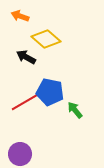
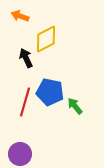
yellow diamond: rotated 68 degrees counterclockwise
black arrow: moved 1 px down; rotated 36 degrees clockwise
red line: rotated 44 degrees counterclockwise
green arrow: moved 4 px up
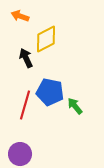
red line: moved 3 px down
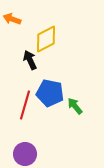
orange arrow: moved 8 px left, 3 px down
black arrow: moved 4 px right, 2 px down
blue pentagon: moved 1 px down
purple circle: moved 5 px right
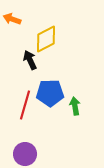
blue pentagon: rotated 12 degrees counterclockwise
green arrow: rotated 30 degrees clockwise
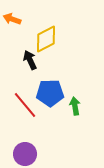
red line: rotated 56 degrees counterclockwise
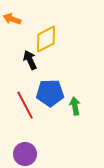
red line: rotated 12 degrees clockwise
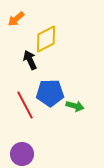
orange arrow: moved 4 px right; rotated 60 degrees counterclockwise
green arrow: rotated 114 degrees clockwise
purple circle: moved 3 px left
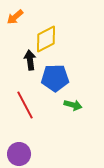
orange arrow: moved 1 px left, 2 px up
black arrow: rotated 18 degrees clockwise
blue pentagon: moved 5 px right, 15 px up
green arrow: moved 2 px left, 1 px up
purple circle: moved 3 px left
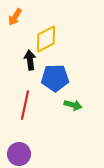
orange arrow: rotated 18 degrees counterclockwise
red line: rotated 40 degrees clockwise
